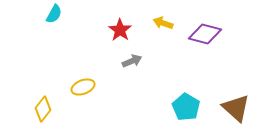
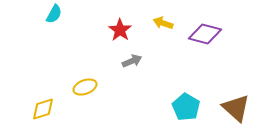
yellow ellipse: moved 2 px right
yellow diamond: rotated 35 degrees clockwise
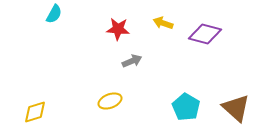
red star: moved 2 px left, 1 px up; rotated 30 degrees counterclockwise
yellow ellipse: moved 25 px right, 14 px down
yellow diamond: moved 8 px left, 3 px down
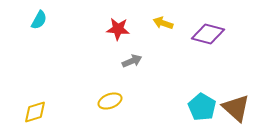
cyan semicircle: moved 15 px left, 6 px down
purple diamond: moved 3 px right
cyan pentagon: moved 16 px right
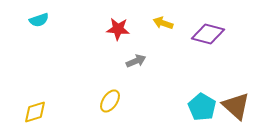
cyan semicircle: rotated 42 degrees clockwise
gray arrow: moved 4 px right
yellow ellipse: rotated 35 degrees counterclockwise
brown triangle: moved 2 px up
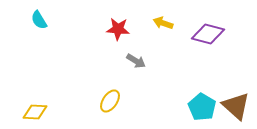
cyan semicircle: rotated 78 degrees clockwise
gray arrow: rotated 54 degrees clockwise
yellow diamond: rotated 20 degrees clockwise
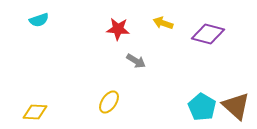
cyan semicircle: rotated 78 degrees counterclockwise
yellow ellipse: moved 1 px left, 1 px down
